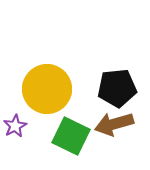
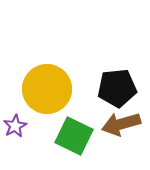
brown arrow: moved 7 px right
green square: moved 3 px right
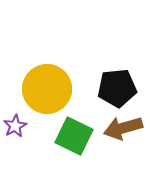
brown arrow: moved 2 px right, 4 px down
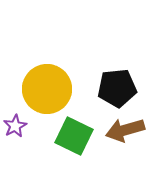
brown arrow: moved 2 px right, 2 px down
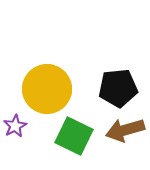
black pentagon: moved 1 px right
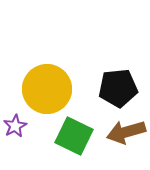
brown arrow: moved 1 px right, 2 px down
